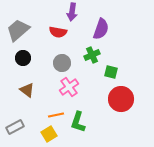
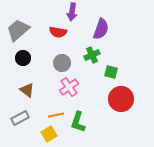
gray rectangle: moved 5 px right, 9 px up
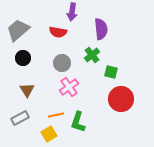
purple semicircle: rotated 25 degrees counterclockwise
green cross: rotated 14 degrees counterclockwise
brown triangle: rotated 21 degrees clockwise
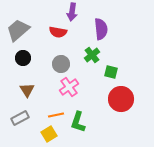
gray circle: moved 1 px left, 1 px down
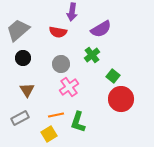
purple semicircle: rotated 65 degrees clockwise
green square: moved 2 px right, 4 px down; rotated 24 degrees clockwise
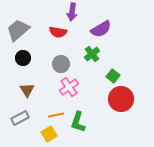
green cross: moved 1 px up
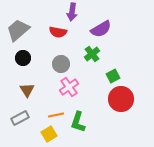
green square: rotated 24 degrees clockwise
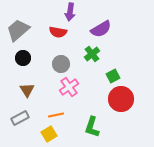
purple arrow: moved 2 px left
green L-shape: moved 14 px right, 5 px down
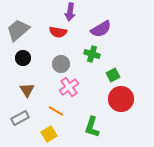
green cross: rotated 35 degrees counterclockwise
green square: moved 1 px up
orange line: moved 4 px up; rotated 42 degrees clockwise
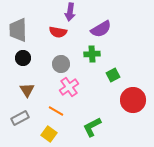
gray trapezoid: rotated 50 degrees counterclockwise
green cross: rotated 21 degrees counterclockwise
red circle: moved 12 px right, 1 px down
green L-shape: rotated 45 degrees clockwise
yellow square: rotated 21 degrees counterclockwise
